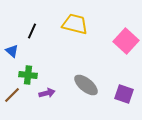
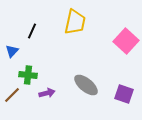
yellow trapezoid: moved 2 px up; rotated 88 degrees clockwise
blue triangle: rotated 32 degrees clockwise
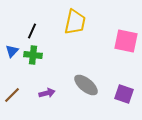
pink square: rotated 30 degrees counterclockwise
green cross: moved 5 px right, 20 px up
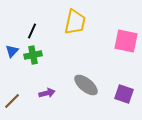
green cross: rotated 18 degrees counterclockwise
brown line: moved 6 px down
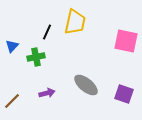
black line: moved 15 px right, 1 px down
blue triangle: moved 5 px up
green cross: moved 3 px right, 2 px down
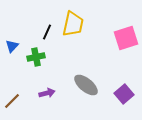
yellow trapezoid: moved 2 px left, 2 px down
pink square: moved 3 px up; rotated 30 degrees counterclockwise
purple square: rotated 30 degrees clockwise
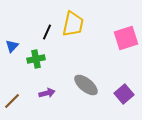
green cross: moved 2 px down
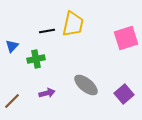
black line: moved 1 px up; rotated 56 degrees clockwise
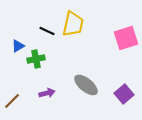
black line: rotated 35 degrees clockwise
blue triangle: moved 6 px right; rotated 16 degrees clockwise
